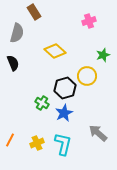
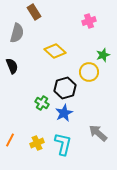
black semicircle: moved 1 px left, 3 px down
yellow circle: moved 2 px right, 4 px up
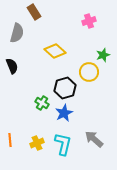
gray arrow: moved 4 px left, 6 px down
orange line: rotated 32 degrees counterclockwise
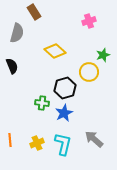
green cross: rotated 24 degrees counterclockwise
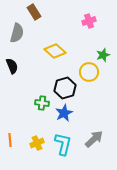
gray arrow: rotated 96 degrees clockwise
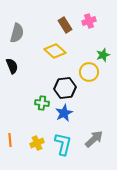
brown rectangle: moved 31 px right, 13 px down
black hexagon: rotated 10 degrees clockwise
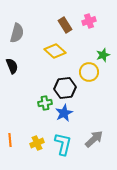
green cross: moved 3 px right; rotated 16 degrees counterclockwise
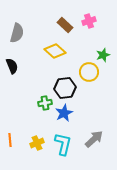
brown rectangle: rotated 14 degrees counterclockwise
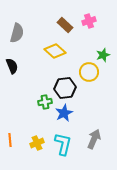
green cross: moved 1 px up
gray arrow: rotated 24 degrees counterclockwise
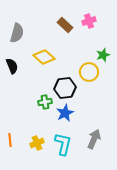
yellow diamond: moved 11 px left, 6 px down
blue star: moved 1 px right
